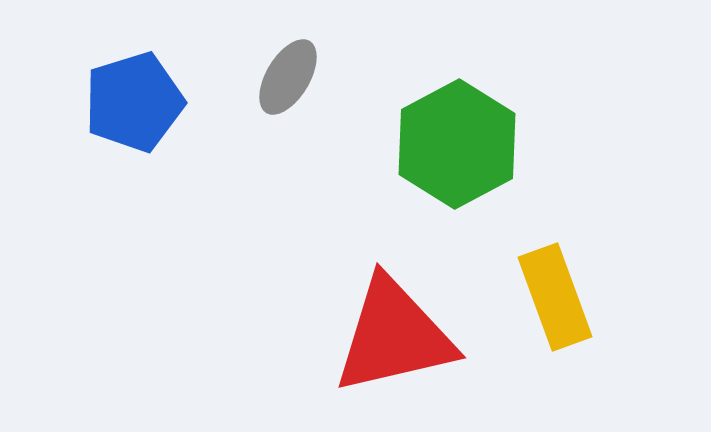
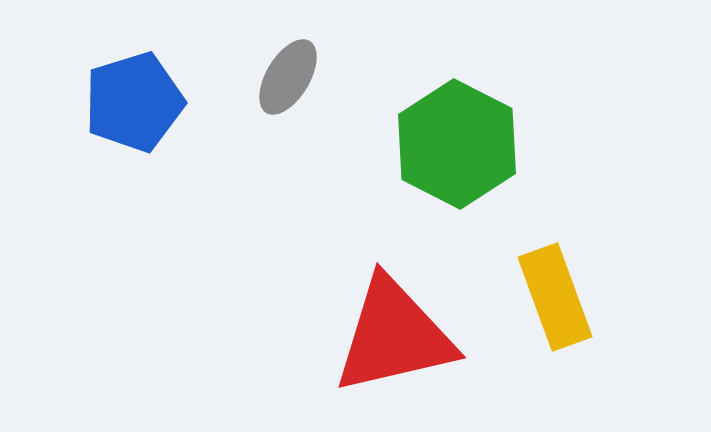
green hexagon: rotated 5 degrees counterclockwise
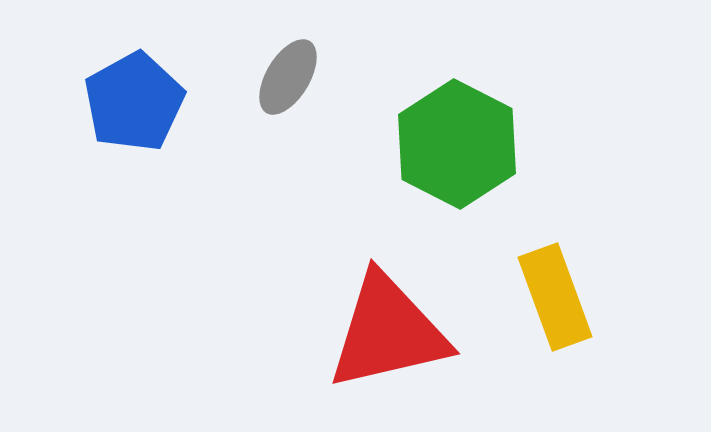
blue pentagon: rotated 12 degrees counterclockwise
red triangle: moved 6 px left, 4 px up
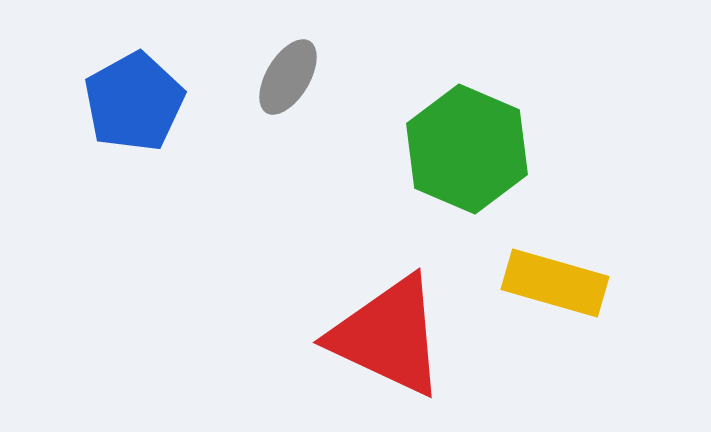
green hexagon: moved 10 px right, 5 px down; rotated 4 degrees counterclockwise
yellow rectangle: moved 14 px up; rotated 54 degrees counterclockwise
red triangle: moved 4 px down; rotated 38 degrees clockwise
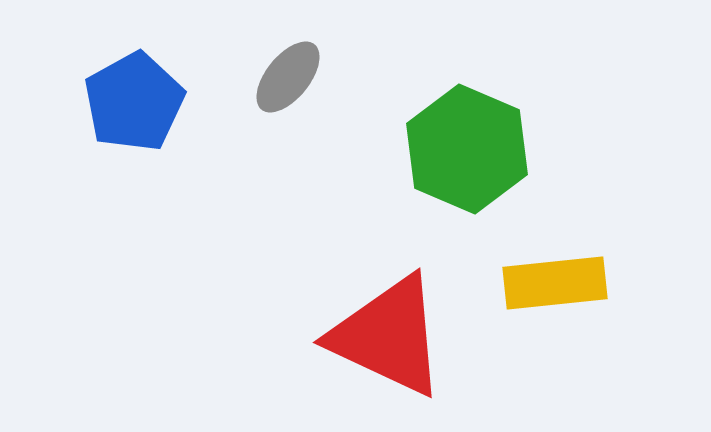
gray ellipse: rotated 8 degrees clockwise
yellow rectangle: rotated 22 degrees counterclockwise
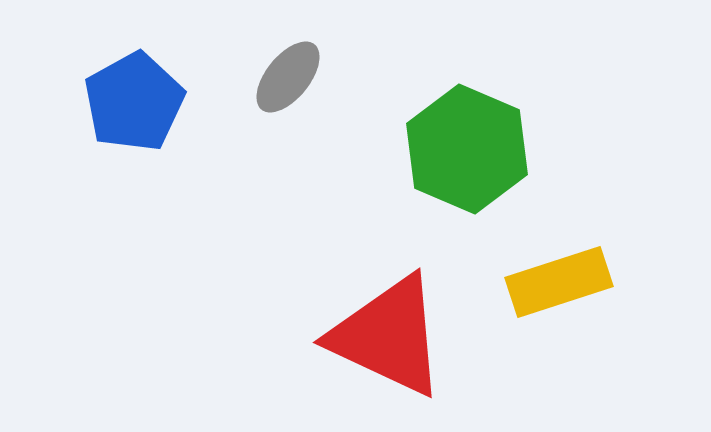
yellow rectangle: moved 4 px right, 1 px up; rotated 12 degrees counterclockwise
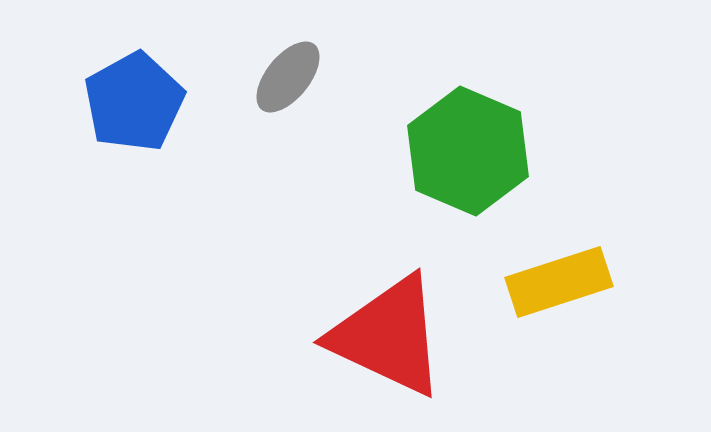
green hexagon: moved 1 px right, 2 px down
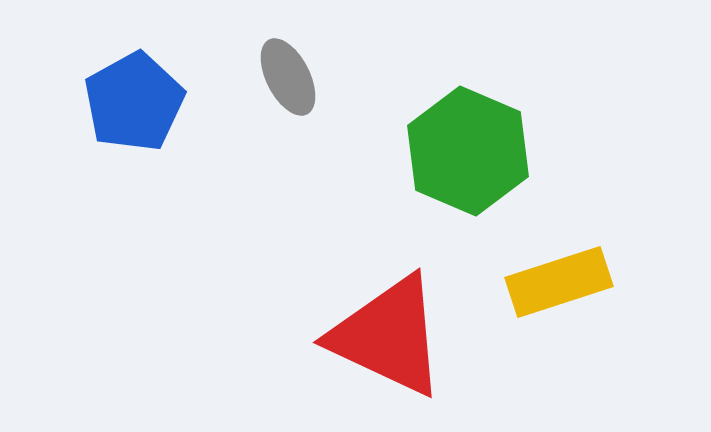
gray ellipse: rotated 66 degrees counterclockwise
